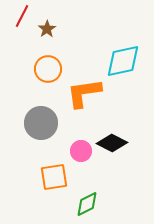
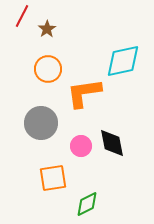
black diamond: rotated 52 degrees clockwise
pink circle: moved 5 px up
orange square: moved 1 px left, 1 px down
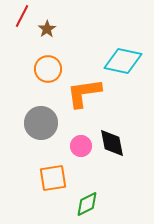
cyan diamond: rotated 24 degrees clockwise
